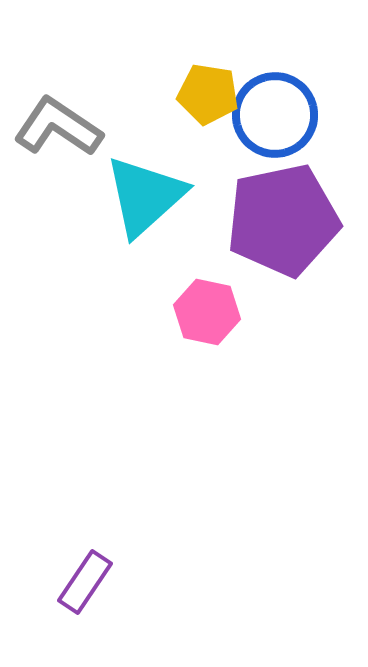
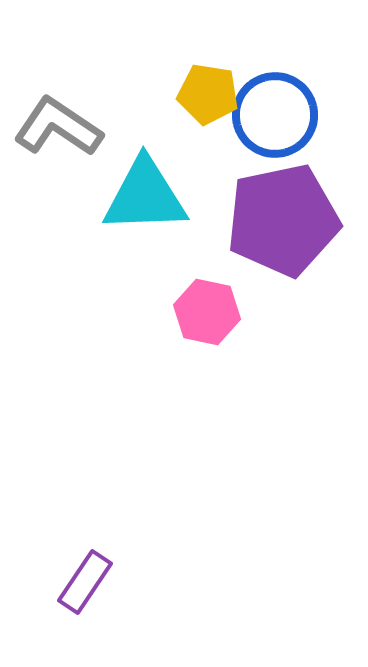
cyan triangle: rotated 40 degrees clockwise
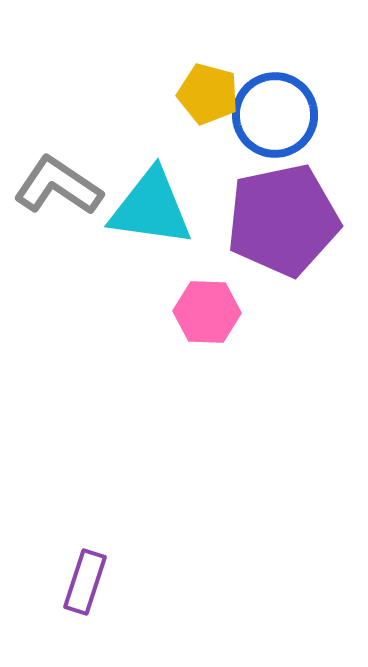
yellow pentagon: rotated 6 degrees clockwise
gray L-shape: moved 59 px down
cyan triangle: moved 6 px right, 12 px down; rotated 10 degrees clockwise
pink hexagon: rotated 10 degrees counterclockwise
purple rectangle: rotated 16 degrees counterclockwise
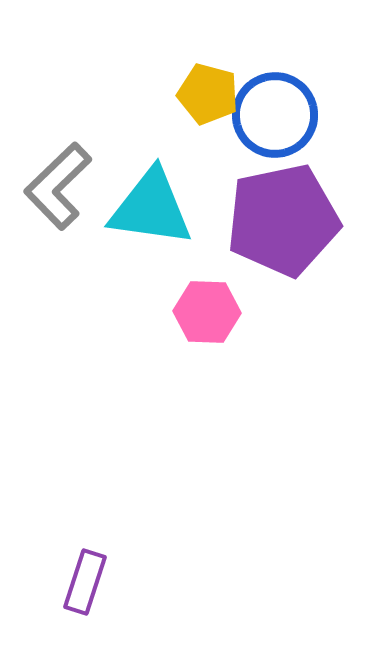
gray L-shape: rotated 78 degrees counterclockwise
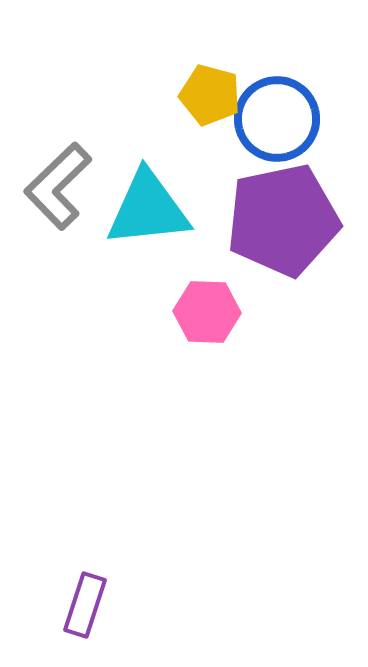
yellow pentagon: moved 2 px right, 1 px down
blue circle: moved 2 px right, 4 px down
cyan triangle: moved 3 px left, 1 px down; rotated 14 degrees counterclockwise
purple rectangle: moved 23 px down
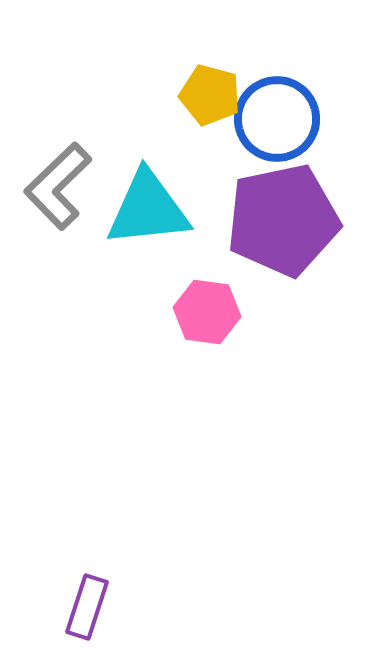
pink hexagon: rotated 6 degrees clockwise
purple rectangle: moved 2 px right, 2 px down
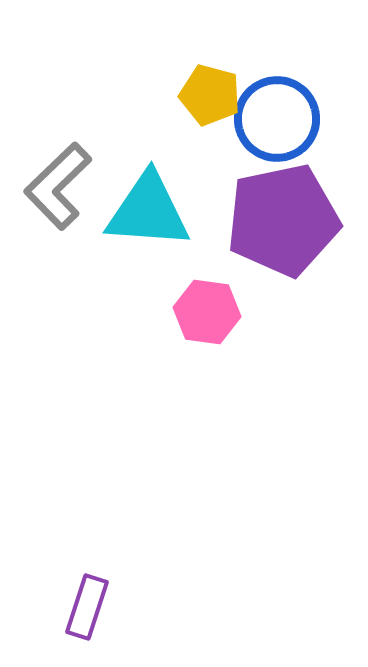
cyan triangle: moved 2 px down; rotated 10 degrees clockwise
